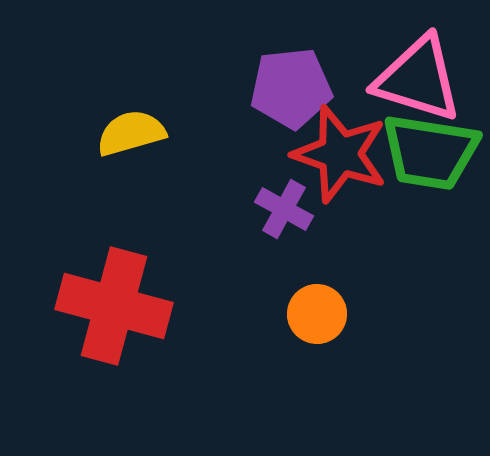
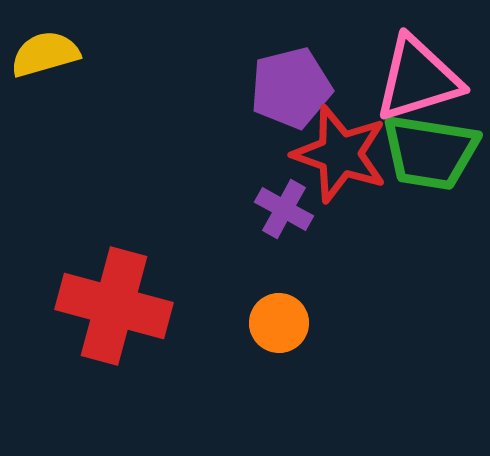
pink triangle: rotated 34 degrees counterclockwise
purple pentagon: rotated 8 degrees counterclockwise
yellow semicircle: moved 86 px left, 79 px up
orange circle: moved 38 px left, 9 px down
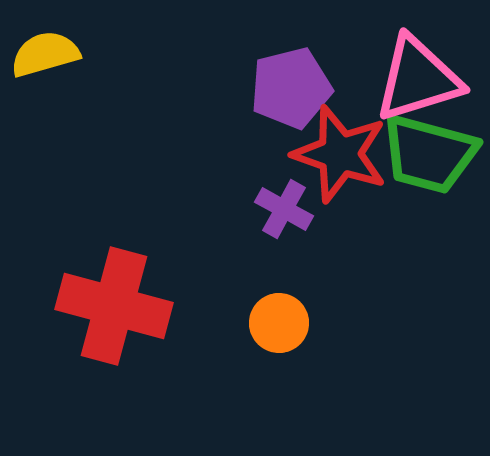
green trapezoid: moved 1 px left, 2 px down; rotated 6 degrees clockwise
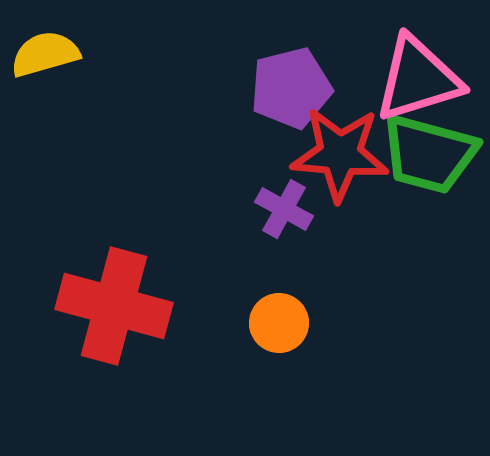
red star: rotated 14 degrees counterclockwise
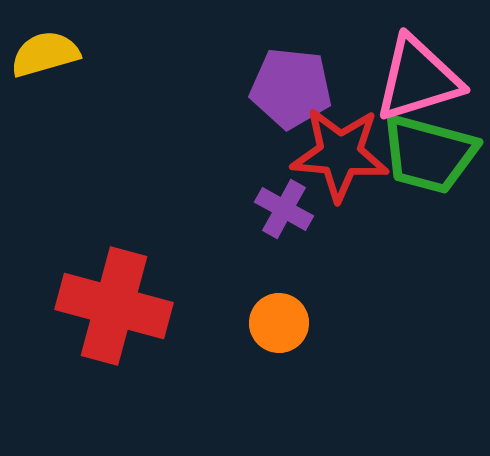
purple pentagon: rotated 20 degrees clockwise
